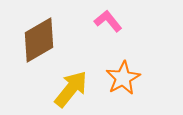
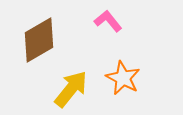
orange star: rotated 16 degrees counterclockwise
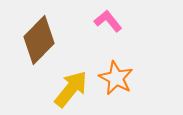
brown diamond: rotated 15 degrees counterclockwise
orange star: moved 7 px left
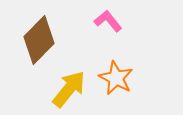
yellow arrow: moved 2 px left
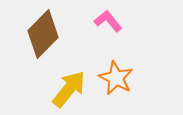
brown diamond: moved 4 px right, 6 px up
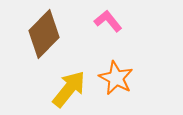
brown diamond: moved 1 px right
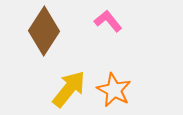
brown diamond: moved 3 px up; rotated 12 degrees counterclockwise
orange star: moved 2 px left, 12 px down
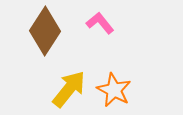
pink L-shape: moved 8 px left, 2 px down
brown diamond: moved 1 px right
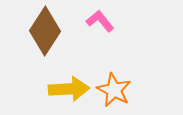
pink L-shape: moved 2 px up
yellow arrow: rotated 48 degrees clockwise
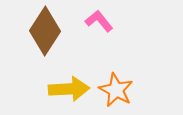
pink L-shape: moved 1 px left
orange star: moved 2 px right
